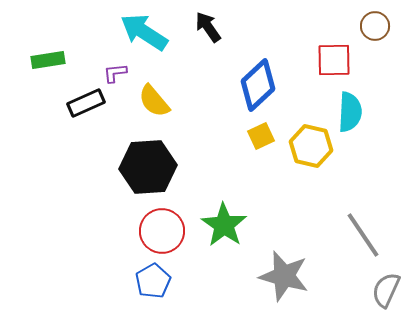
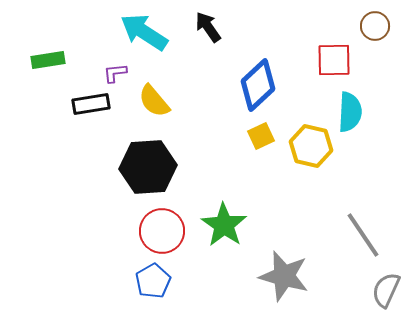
black rectangle: moved 5 px right, 1 px down; rotated 15 degrees clockwise
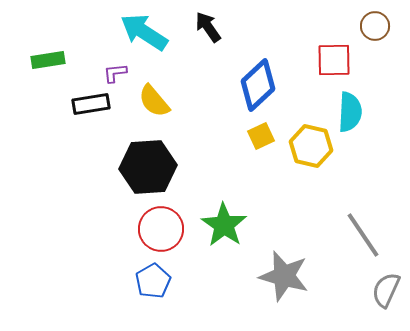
red circle: moved 1 px left, 2 px up
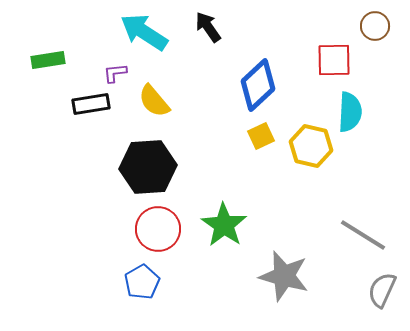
red circle: moved 3 px left
gray line: rotated 24 degrees counterclockwise
blue pentagon: moved 11 px left, 1 px down
gray semicircle: moved 4 px left
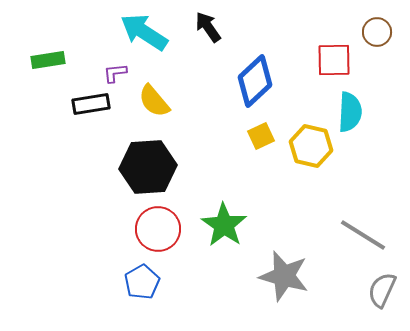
brown circle: moved 2 px right, 6 px down
blue diamond: moved 3 px left, 4 px up
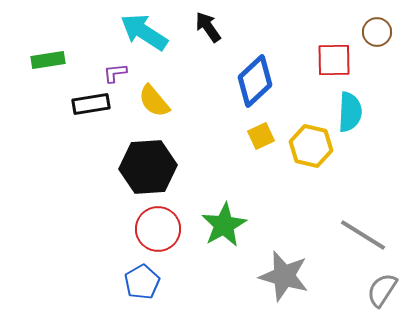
green star: rotated 9 degrees clockwise
gray semicircle: rotated 9 degrees clockwise
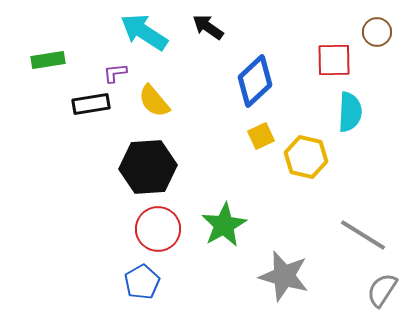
black arrow: rotated 20 degrees counterclockwise
yellow hexagon: moved 5 px left, 11 px down
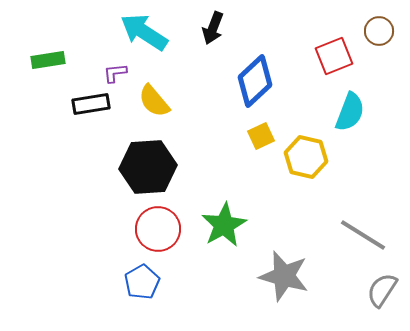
black arrow: moved 5 px right, 1 px down; rotated 104 degrees counterclockwise
brown circle: moved 2 px right, 1 px up
red square: moved 4 px up; rotated 21 degrees counterclockwise
cyan semicircle: rotated 18 degrees clockwise
